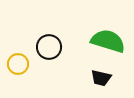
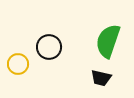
green semicircle: rotated 88 degrees counterclockwise
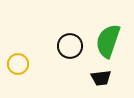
black circle: moved 21 px right, 1 px up
black trapezoid: rotated 20 degrees counterclockwise
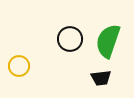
black circle: moved 7 px up
yellow circle: moved 1 px right, 2 px down
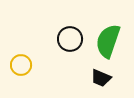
yellow circle: moved 2 px right, 1 px up
black trapezoid: rotated 30 degrees clockwise
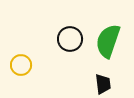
black trapezoid: moved 2 px right, 6 px down; rotated 120 degrees counterclockwise
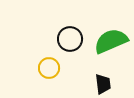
green semicircle: moved 3 px right; rotated 48 degrees clockwise
yellow circle: moved 28 px right, 3 px down
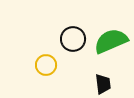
black circle: moved 3 px right
yellow circle: moved 3 px left, 3 px up
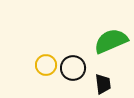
black circle: moved 29 px down
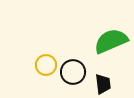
black circle: moved 4 px down
